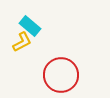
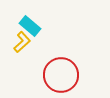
yellow L-shape: rotated 15 degrees counterclockwise
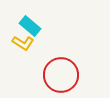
yellow L-shape: moved 1 px right, 1 px down; rotated 75 degrees clockwise
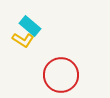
yellow L-shape: moved 3 px up
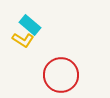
cyan rectangle: moved 1 px up
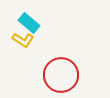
cyan rectangle: moved 1 px left, 2 px up
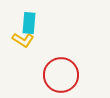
cyan rectangle: rotated 55 degrees clockwise
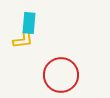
yellow L-shape: rotated 40 degrees counterclockwise
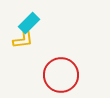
cyan rectangle: rotated 40 degrees clockwise
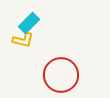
yellow L-shape: rotated 20 degrees clockwise
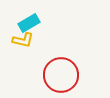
cyan rectangle: rotated 15 degrees clockwise
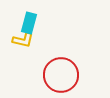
cyan rectangle: rotated 45 degrees counterclockwise
